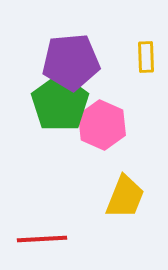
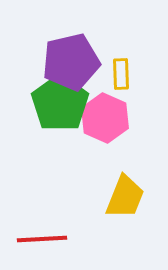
yellow rectangle: moved 25 px left, 17 px down
purple pentagon: rotated 8 degrees counterclockwise
pink hexagon: moved 3 px right, 7 px up
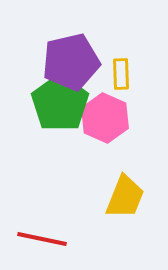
red line: rotated 15 degrees clockwise
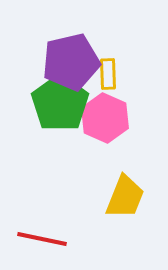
yellow rectangle: moved 13 px left
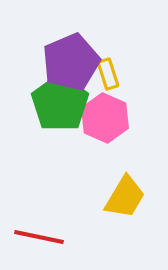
purple pentagon: rotated 10 degrees counterclockwise
yellow rectangle: rotated 16 degrees counterclockwise
yellow trapezoid: rotated 9 degrees clockwise
red line: moved 3 px left, 2 px up
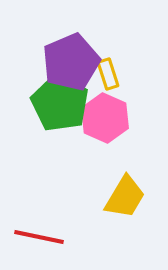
green pentagon: rotated 8 degrees counterclockwise
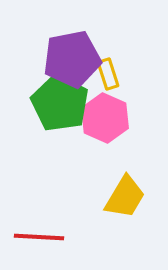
purple pentagon: moved 1 px right, 3 px up; rotated 12 degrees clockwise
red line: rotated 9 degrees counterclockwise
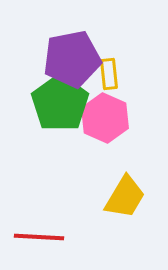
yellow rectangle: moved 1 px right; rotated 12 degrees clockwise
green pentagon: rotated 8 degrees clockwise
